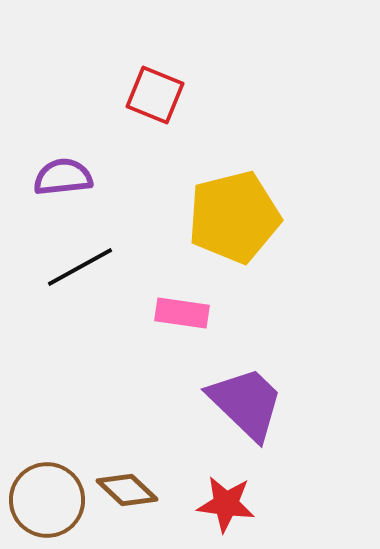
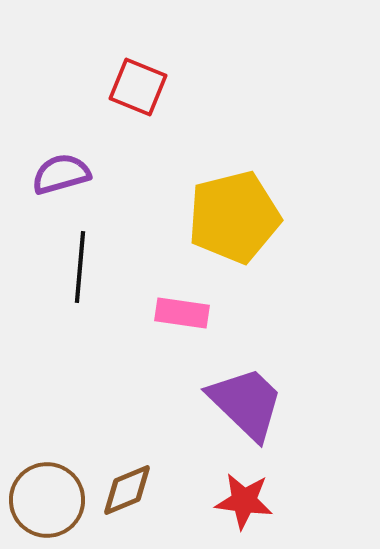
red square: moved 17 px left, 8 px up
purple semicircle: moved 2 px left, 3 px up; rotated 10 degrees counterclockwise
black line: rotated 56 degrees counterclockwise
brown diamond: rotated 66 degrees counterclockwise
red star: moved 18 px right, 3 px up
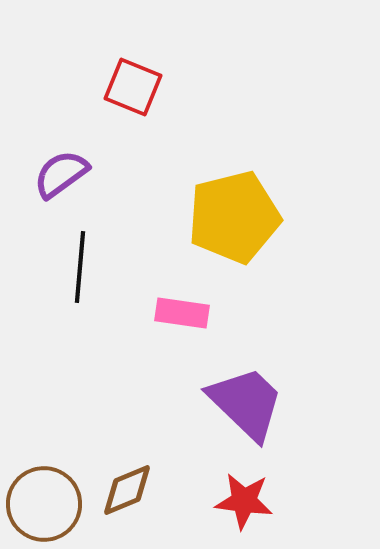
red square: moved 5 px left
purple semicircle: rotated 20 degrees counterclockwise
brown circle: moved 3 px left, 4 px down
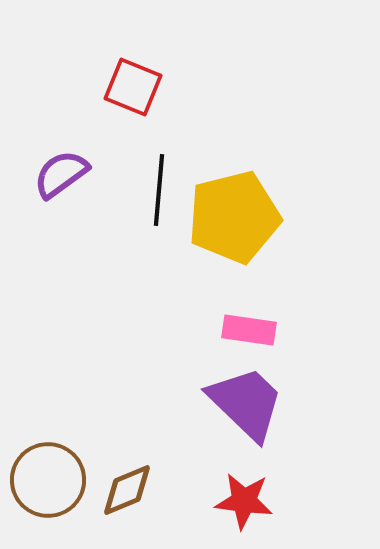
black line: moved 79 px right, 77 px up
pink rectangle: moved 67 px right, 17 px down
brown circle: moved 4 px right, 24 px up
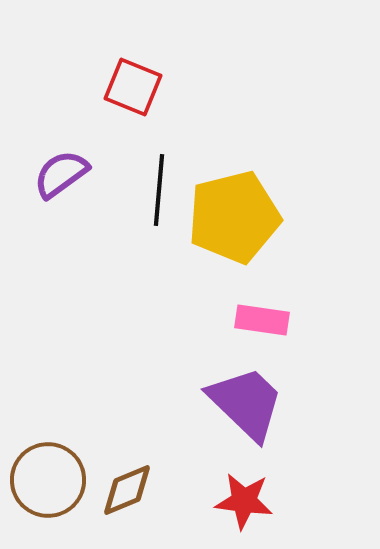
pink rectangle: moved 13 px right, 10 px up
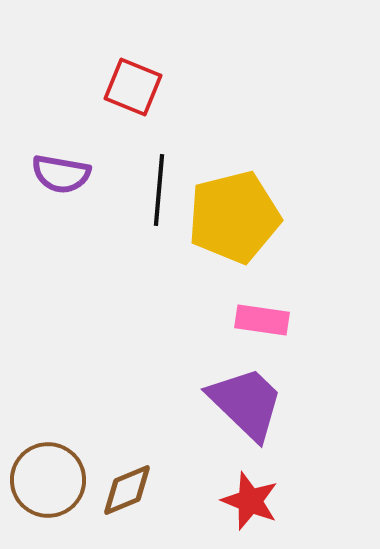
purple semicircle: rotated 134 degrees counterclockwise
red star: moved 6 px right; rotated 14 degrees clockwise
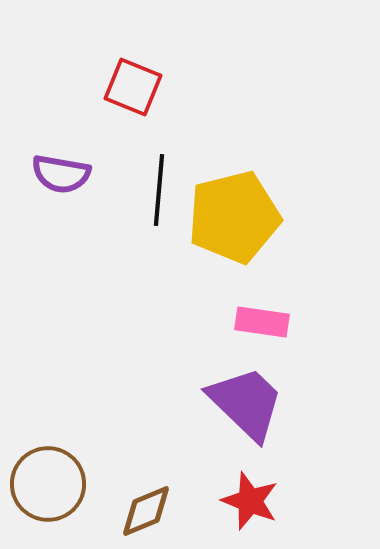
pink rectangle: moved 2 px down
brown circle: moved 4 px down
brown diamond: moved 19 px right, 21 px down
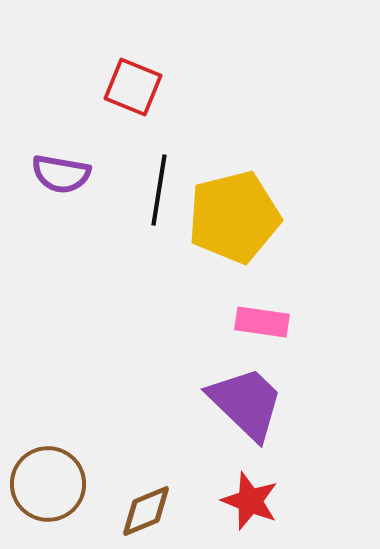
black line: rotated 4 degrees clockwise
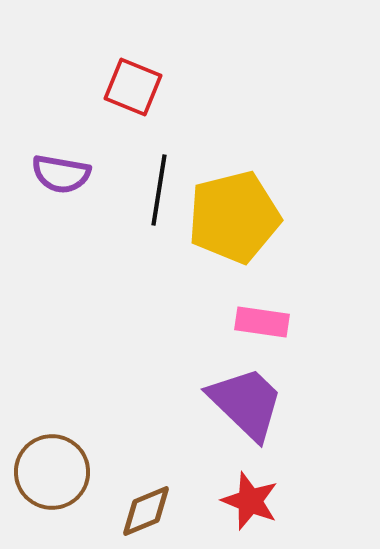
brown circle: moved 4 px right, 12 px up
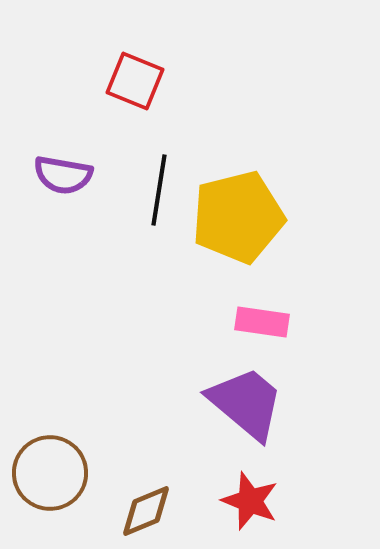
red square: moved 2 px right, 6 px up
purple semicircle: moved 2 px right, 1 px down
yellow pentagon: moved 4 px right
purple trapezoid: rotated 4 degrees counterclockwise
brown circle: moved 2 px left, 1 px down
